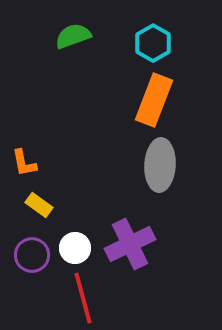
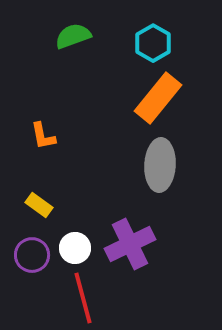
orange rectangle: moved 4 px right, 2 px up; rotated 18 degrees clockwise
orange L-shape: moved 19 px right, 27 px up
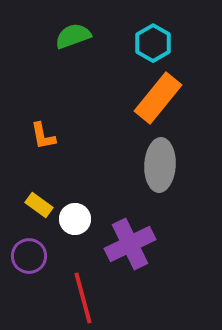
white circle: moved 29 px up
purple circle: moved 3 px left, 1 px down
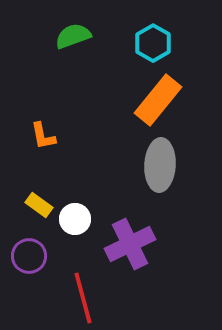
orange rectangle: moved 2 px down
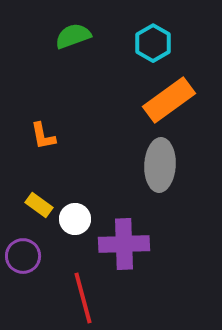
orange rectangle: moved 11 px right; rotated 15 degrees clockwise
purple cross: moved 6 px left; rotated 24 degrees clockwise
purple circle: moved 6 px left
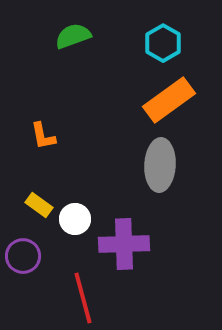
cyan hexagon: moved 10 px right
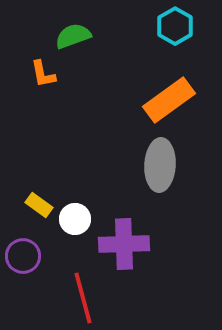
cyan hexagon: moved 12 px right, 17 px up
orange L-shape: moved 62 px up
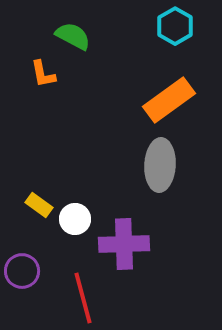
green semicircle: rotated 48 degrees clockwise
purple circle: moved 1 px left, 15 px down
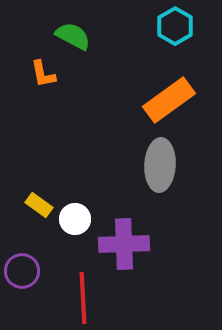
red line: rotated 12 degrees clockwise
